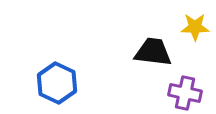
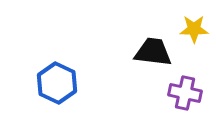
yellow star: moved 1 px left, 2 px down
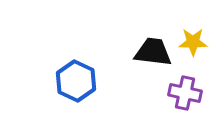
yellow star: moved 1 px left, 13 px down
blue hexagon: moved 19 px right, 2 px up
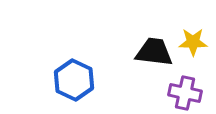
black trapezoid: moved 1 px right
blue hexagon: moved 2 px left, 1 px up
